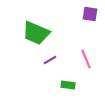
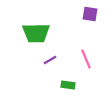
green trapezoid: rotated 24 degrees counterclockwise
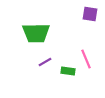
purple line: moved 5 px left, 2 px down
green rectangle: moved 14 px up
